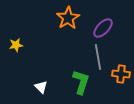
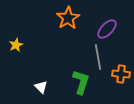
purple ellipse: moved 4 px right, 1 px down
yellow star: rotated 16 degrees counterclockwise
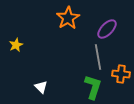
green L-shape: moved 12 px right, 5 px down
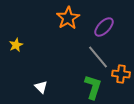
purple ellipse: moved 3 px left, 2 px up
gray line: rotated 30 degrees counterclockwise
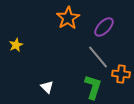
white triangle: moved 6 px right
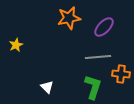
orange star: moved 1 px right; rotated 20 degrees clockwise
gray line: rotated 55 degrees counterclockwise
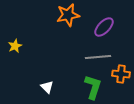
orange star: moved 1 px left, 3 px up
yellow star: moved 1 px left, 1 px down
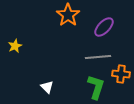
orange star: rotated 25 degrees counterclockwise
green L-shape: moved 3 px right
